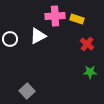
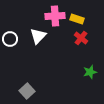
white triangle: rotated 18 degrees counterclockwise
red cross: moved 6 px left, 6 px up
green star: rotated 16 degrees counterclockwise
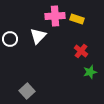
red cross: moved 13 px down
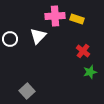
red cross: moved 2 px right
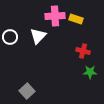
yellow rectangle: moved 1 px left
white circle: moved 2 px up
red cross: rotated 24 degrees counterclockwise
green star: rotated 16 degrees clockwise
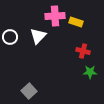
yellow rectangle: moved 3 px down
gray square: moved 2 px right
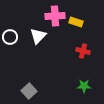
green star: moved 6 px left, 14 px down
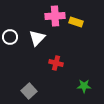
white triangle: moved 1 px left, 2 px down
red cross: moved 27 px left, 12 px down
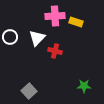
red cross: moved 1 px left, 12 px up
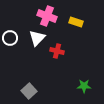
pink cross: moved 8 px left; rotated 24 degrees clockwise
white circle: moved 1 px down
red cross: moved 2 px right
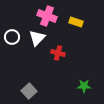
white circle: moved 2 px right, 1 px up
red cross: moved 1 px right, 2 px down
